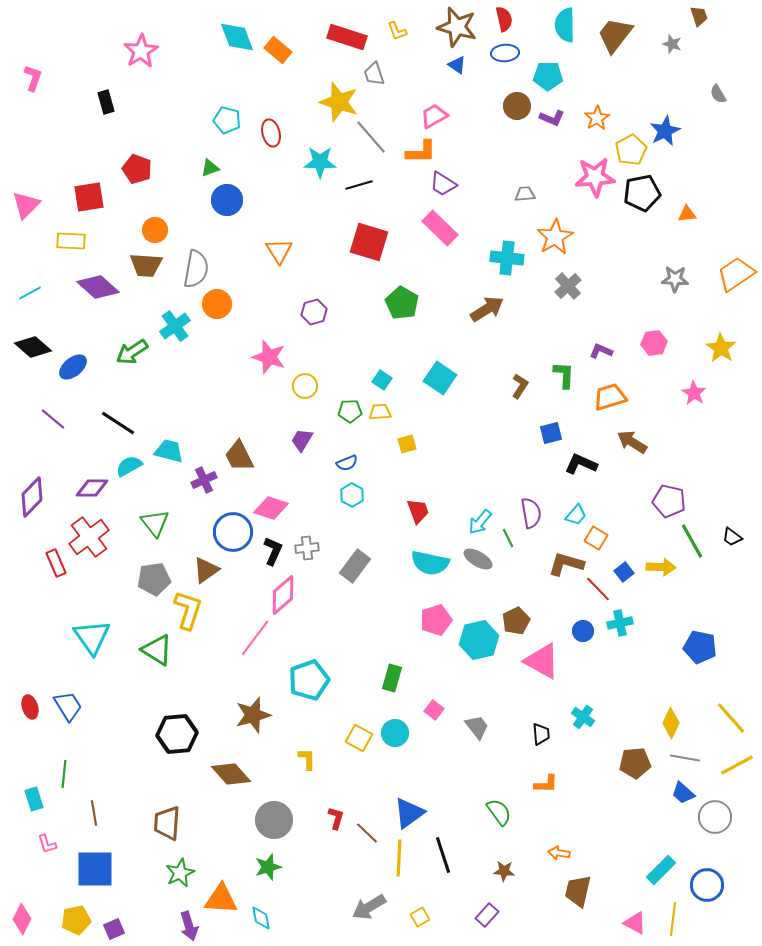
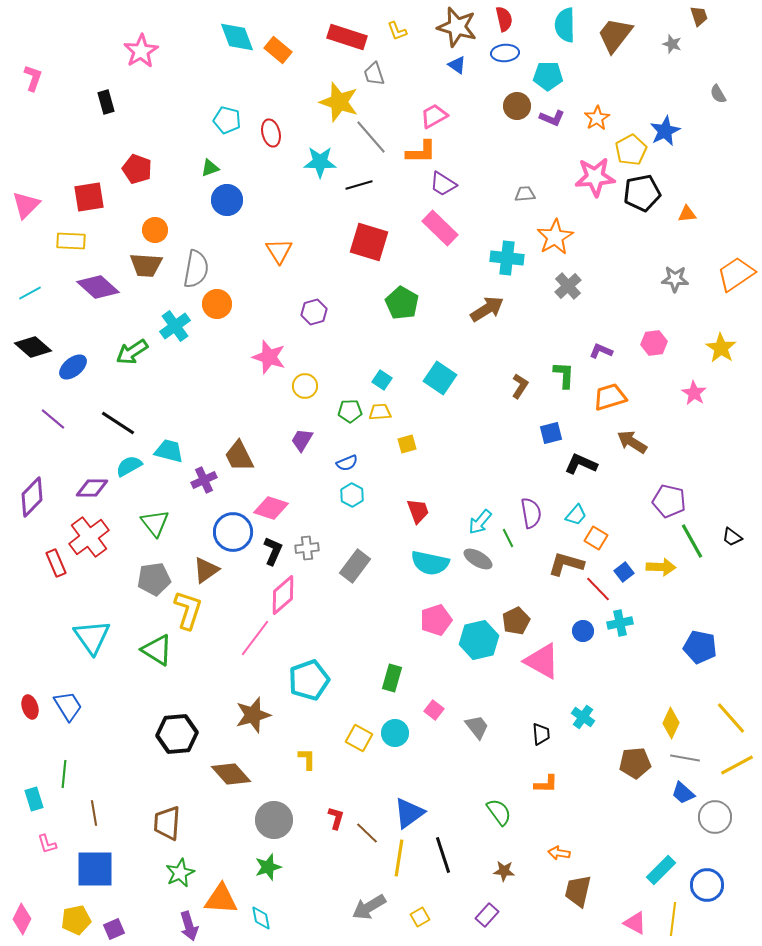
yellow line at (399, 858): rotated 6 degrees clockwise
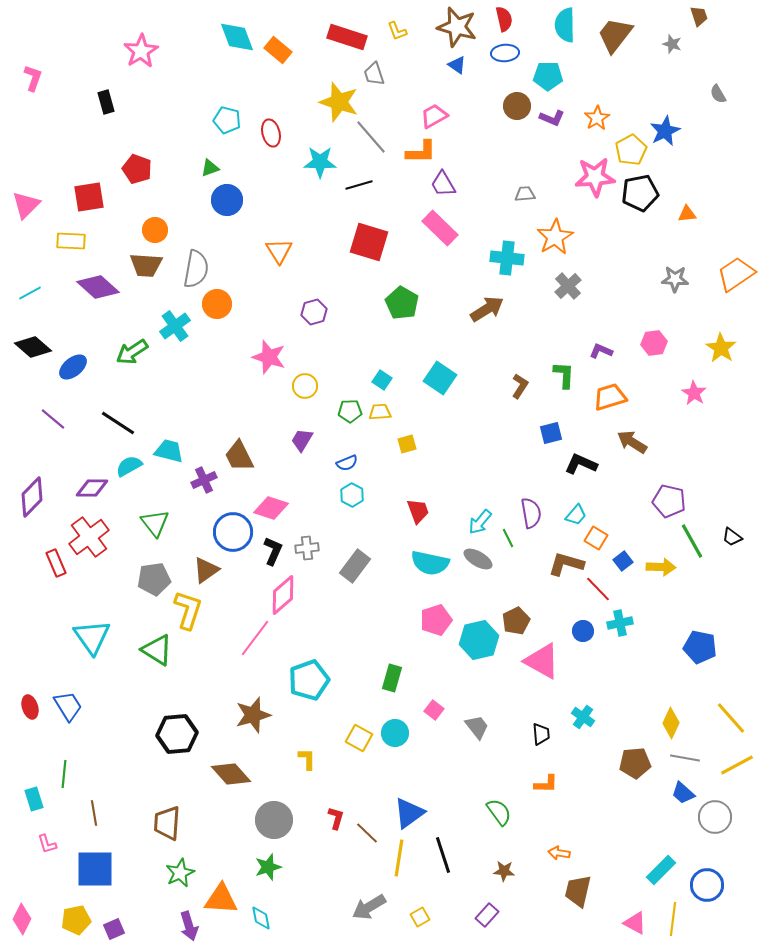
purple trapezoid at (443, 184): rotated 28 degrees clockwise
black pentagon at (642, 193): moved 2 px left
blue square at (624, 572): moved 1 px left, 11 px up
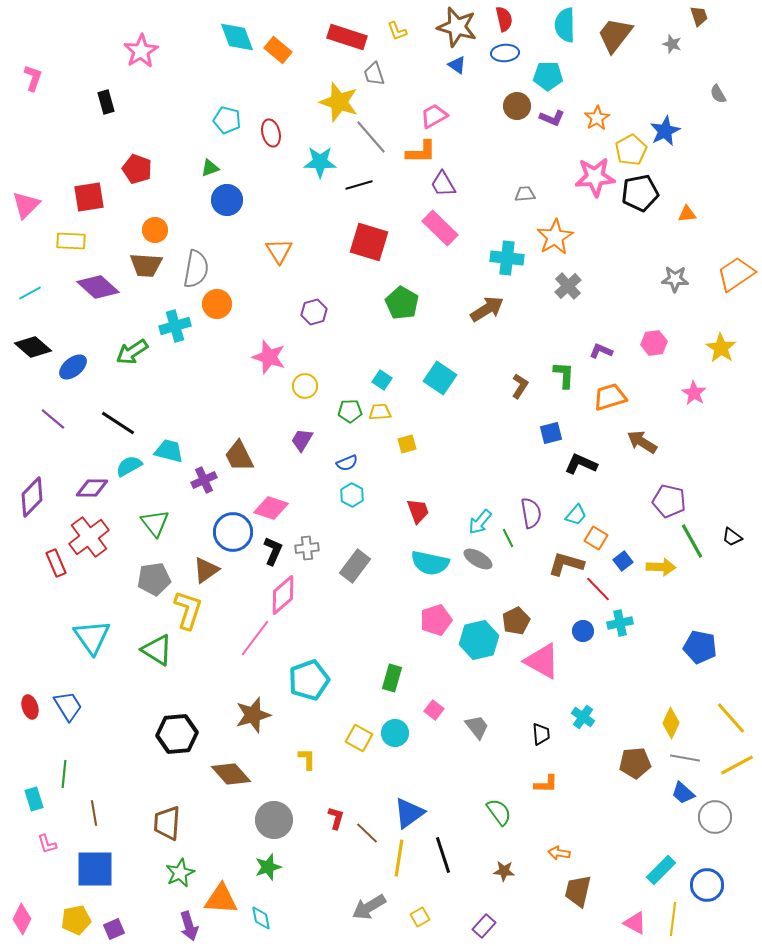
cyan cross at (175, 326): rotated 20 degrees clockwise
brown arrow at (632, 442): moved 10 px right
purple rectangle at (487, 915): moved 3 px left, 11 px down
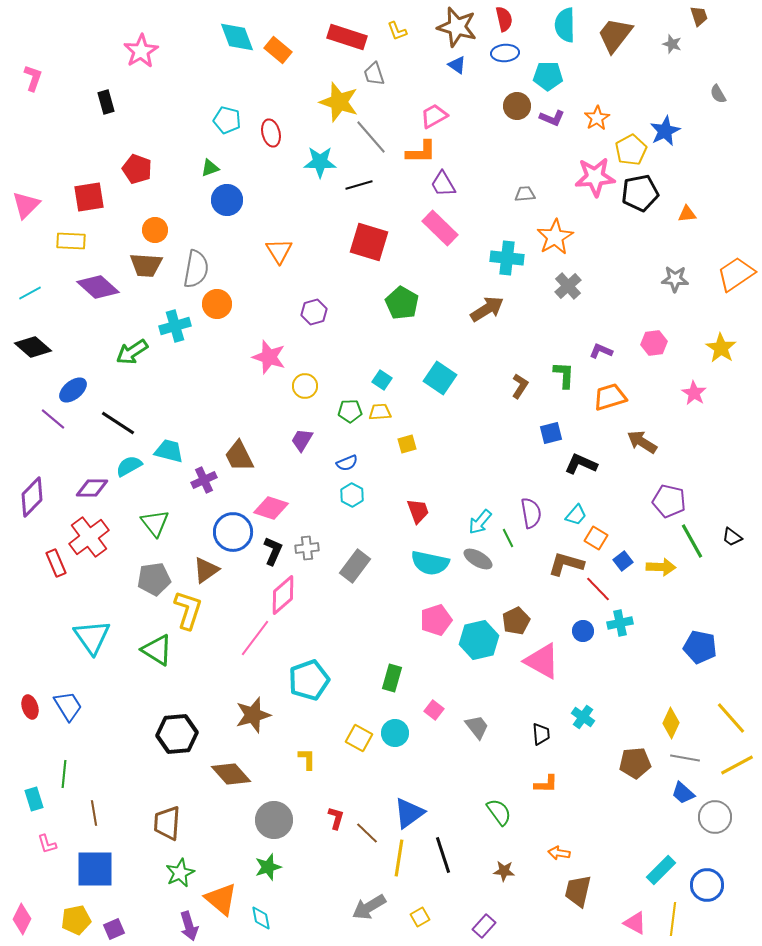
blue ellipse at (73, 367): moved 23 px down
orange triangle at (221, 899): rotated 36 degrees clockwise
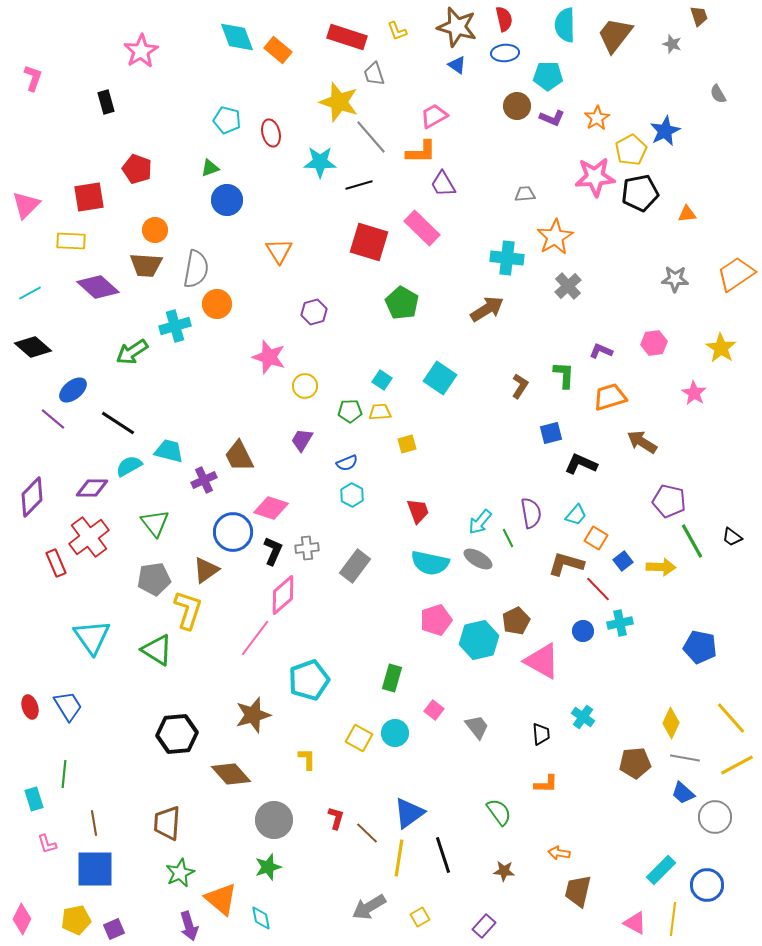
pink rectangle at (440, 228): moved 18 px left
brown line at (94, 813): moved 10 px down
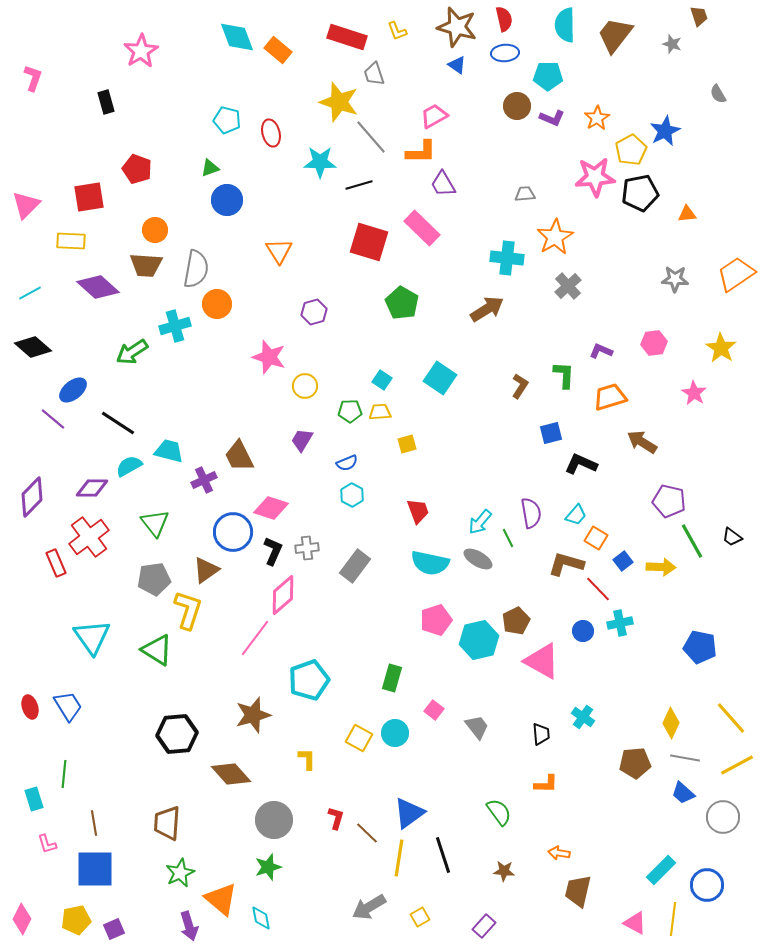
gray circle at (715, 817): moved 8 px right
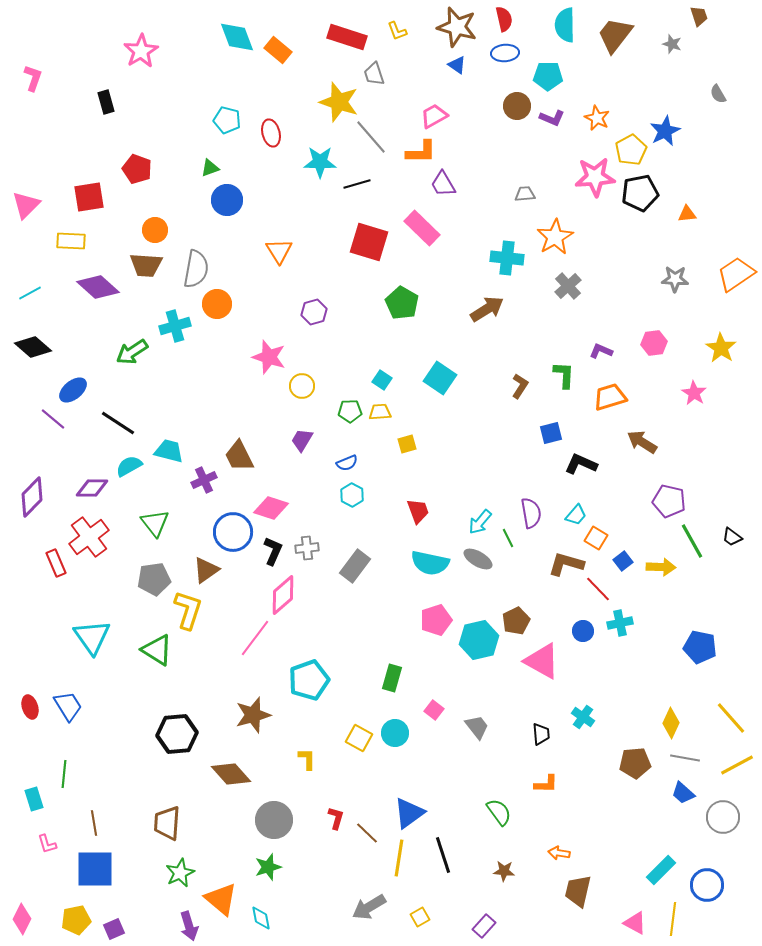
orange star at (597, 118): rotated 15 degrees counterclockwise
black line at (359, 185): moved 2 px left, 1 px up
yellow circle at (305, 386): moved 3 px left
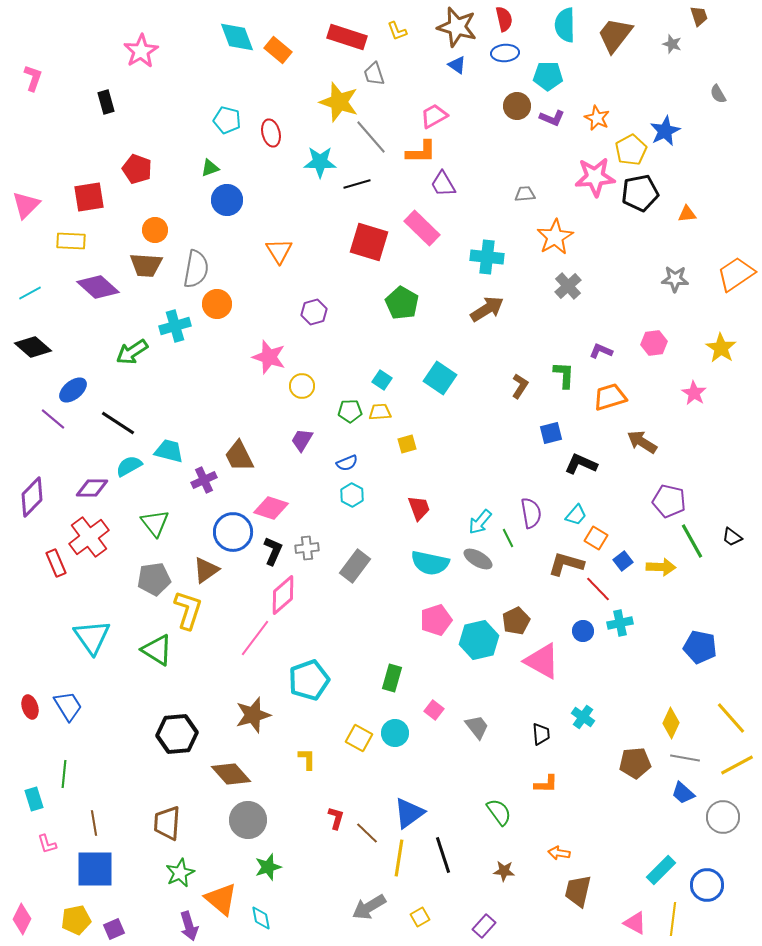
cyan cross at (507, 258): moved 20 px left, 1 px up
red trapezoid at (418, 511): moved 1 px right, 3 px up
gray circle at (274, 820): moved 26 px left
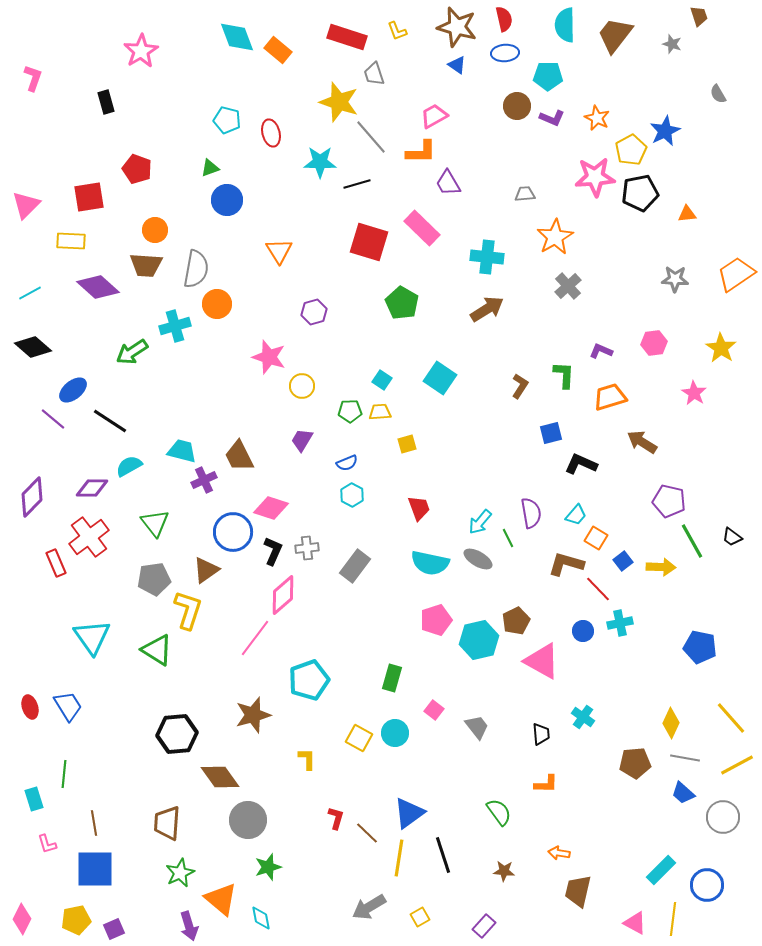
purple trapezoid at (443, 184): moved 5 px right, 1 px up
black line at (118, 423): moved 8 px left, 2 px up
cyan trapezoid at (169, 451): moved 13 px right
brown diamond at (231, 774): moved 11 px left, 3 px down; rotated 6 degrees clockwise
